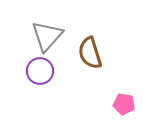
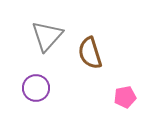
purple circle: moved 4 px left, 17 px down
pink pentagon: moved 1 px right, 7 px up; rotated 20 degrees counterclockwise
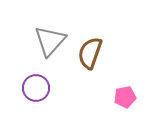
gray triangle: moved 3 px right, 5 px down
brown semicircle: rotated 36 degrees clockwise
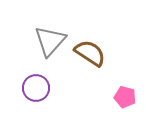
brown semicircle: rotated 104 degrees clockwise
pink pentagon: rotated 25 degrees clockwise
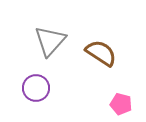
brown semicircle: moved 11 px right
pink pentagon: moved 4 px left, 7 px down
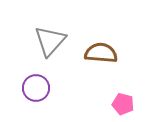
brown semicircle: rotated 28 degrees counterclockwise
pink pentagon: moved 2 px right
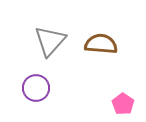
brown semicircle: moved 9 px up
pink pentagon: rotated 20 degrees clockwise
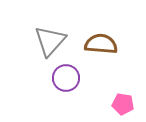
purple circle: moved 30 px right, 10 px up
pink pentagon: rotated 25 degrees counterclockwise
